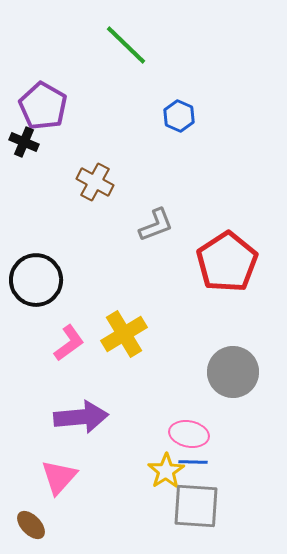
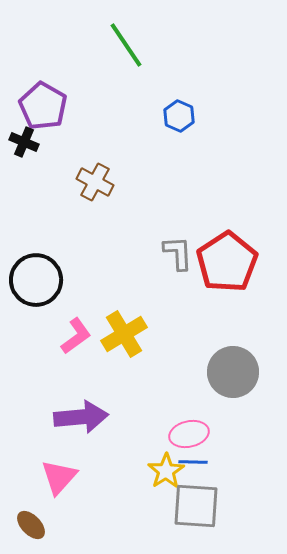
green line: rotated 12 degrees clockwise
gray L-shape: moved 22 px right, 28 px down; rotated 72 degrees counterclockwise
pink L-shape: moved 7 px right, 7 px up
pink ellipse: rotated 24 degrees counterclockwise
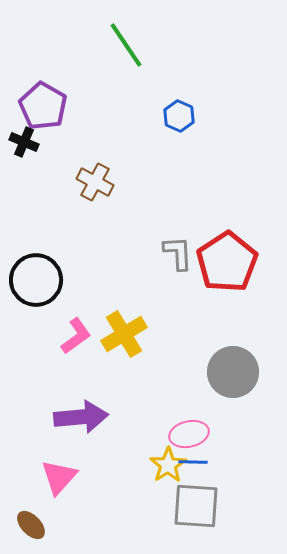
yellow star: moved 2 px right, 6 px up
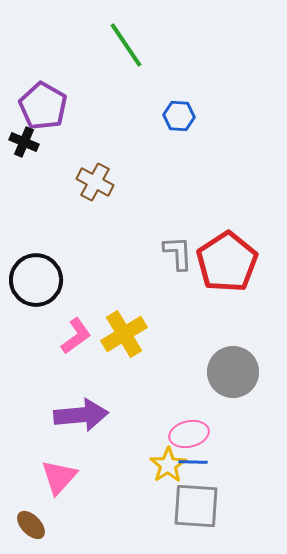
blue hexagon: rotated 20 degrees counterclockwise
purple arrow: moved 2 px up
